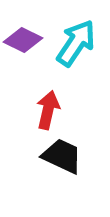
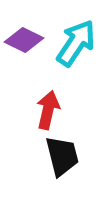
purple diamond: moved 1 px right
black trapezoid: rotated 51 degrees clockwise
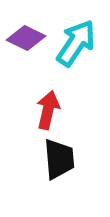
purple diamond: moved 2 px right, 2 px up
black trapezoid: moved 3 px left, 3 px down; rotated 9 degrees clockwise
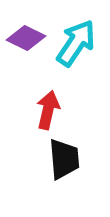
black trapezoid: moved 5 px right
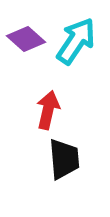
purple diamond: moved 1 px down; rotated 15 degrees clockwise
cyan arrow: moved 2 px up
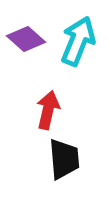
cyan arrow: moved 2 px right; rotated 12 degrees counterclockwise
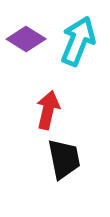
purple diamond: rotated 9 degrees counterclockwise
black trapezoid: rotated 6 degrees counterclockwise
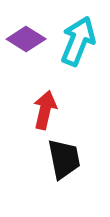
red arrow: moved 3 px left
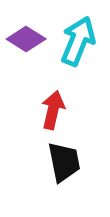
red arrow: moved 8 px right
black trapezoid: moved 3 px down
